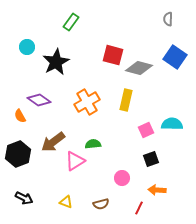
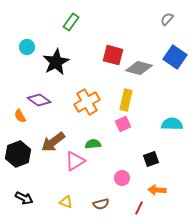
gray semicircle: moved 1 px left; rotated 40 degrees clockwise
pink square: moved 23 px left, 6 px up
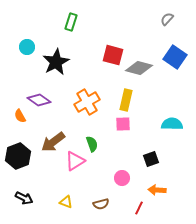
green rectangle: rotated 18 degrees counterclockwise
pink square: rotated 21 degrees clockwise
green semicircle: moved 1 px left; rotated 77 degrees clockwise
black hexagon: moved 2 px down
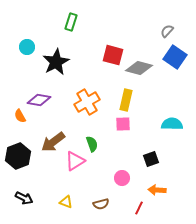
gray semicircle: moved 12 px down
purple diamond: rotated 25 degrees counterclockwise
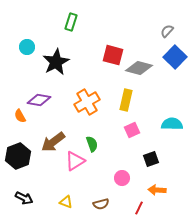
blue square: rotated 10 degrees clockwise
pink square: moved 9 px right, 6 px down; rotated 21 degrees counterclockwise
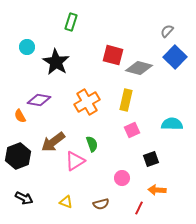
black star: rotated 12 degrees counterclockwise
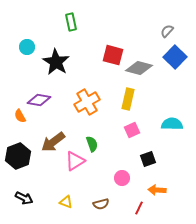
green rectangle: rotated 30 degrees counterclockwise
yellow rectangle: moved 2 px right, 1 px up
black square: moved 3 px left
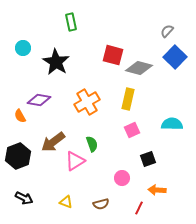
cyan circle: moved 4 px left, 1 px down
